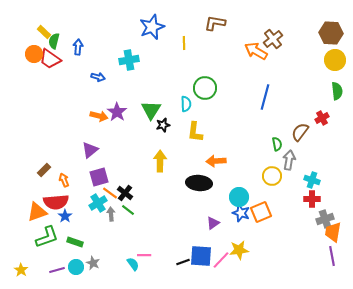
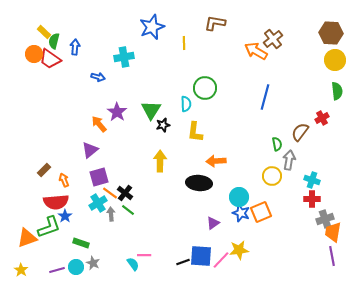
blue arrow at (78, 47): moved 3 px left
cyan cross at (129, 60): moved 5 px left, 3 px up
orange arrow at (99, 116): moved 8 px down; rotated 144 degrees counterclockwise
orange triangle at (37, 212): moved 10 px left, 26 px down
green L-shape at (47, 237): moved 2 px right, 10 px up
green rectangle at (75, 242): moved 6 px right, 1 px down
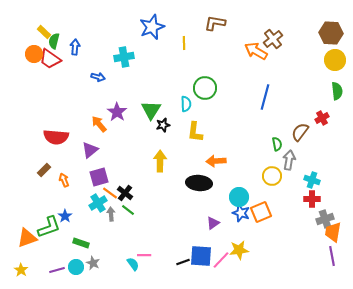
red semicircle at (56, 202): moved 65 px up; rotated 10 degrees clockwise
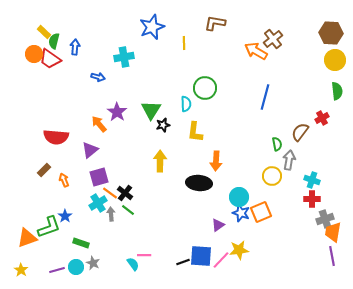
orange arrow at (216, 161): rotated 84 degrees counterclockwise
purple triangle at (213, 223): moved 5 px right, 2 px down
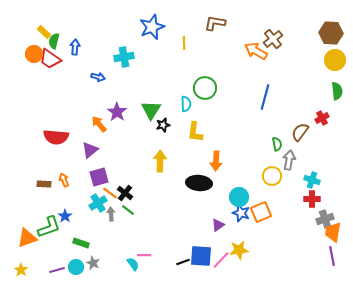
brown rectangle at (44, 170): moved 14 px down; rotated 48 degrees clockwise
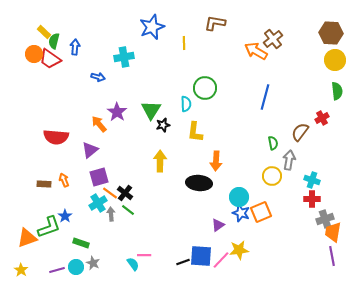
green semicircle at (277, 144): moved 4 px left, 1 px up
